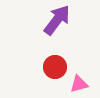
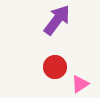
pink triangle: moved 1 px right; rotated 18 degrees counterclockwise
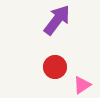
pink triangle: moved 2 px right, 1 px down
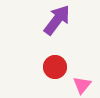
pink triangle: rotated 18 degrees counterclockwise
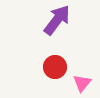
pink triangle: moved 2 px up
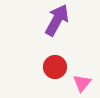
purple arrow: rotated 8 degrees counterclockwise
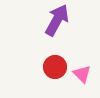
pink triangle: moved 9 px up; rotated 24 degrees counterclockwise
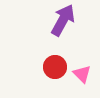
purple arrow: moved 6 px right
